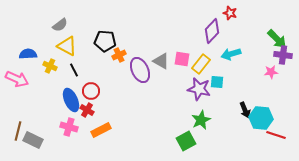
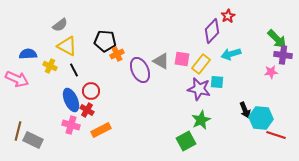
red star: moved 2 px left, 3 px down; rotated 24 degrees clockwise
orange cross: moved 2 px left, 1 px up
pink cross: moved 2 px right, 2 px up
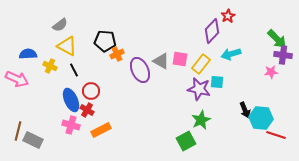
pink square: moved 2 px left
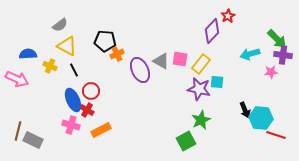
cyan arrow: moved 19 px right
blue ellipse: moved 2 px right
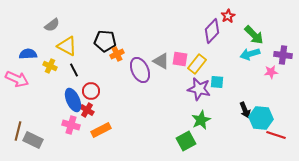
gray semicircle: moved 8 px left
green arrow: moved 23 px left, 4 px up
yellow rectangle: moved 4 px left
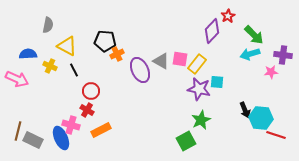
gray semicircle: moved 4 px left; rotated 42 degrees counterclockwise
blue ellipse: moved 12 px left, 38 px down
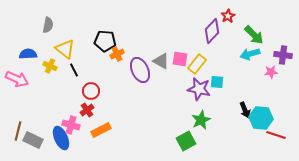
yellow triangle: moved 2 px left, 3 px down; rotated 10 degrees clockwise
red cross: rotated 24 degrees clockwise
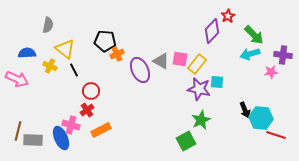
blue semicircle: moved 1 px left, 1 px up
gray rectangle: rotated 24 degrees counterclockwise
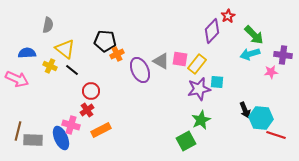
black line: moved 2 px left; rotated 24 degrees counterclockwise
purple star: rotated 25 degrees counterclockwise
